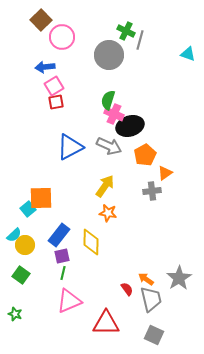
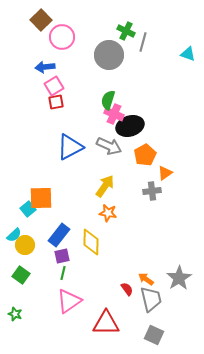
gray line: moved 3 px right, 2 px down
pink triangle: rotated 12 degrees counterclockwise
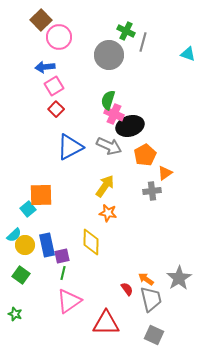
pink circle: moved 3 px left
red square: moved 7 px down; rotated 35 degrees counterclockwise
orange square: moved 3 px up
blue rectangle: moved 12 px left, 10 px down; rotated 50 degrees counterclockwise
